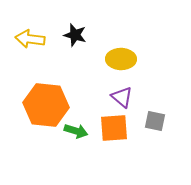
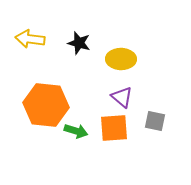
black star: moved 4 px right, 8 px down
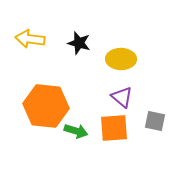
orange hexagon: moved 1 px down
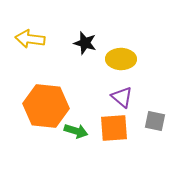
black star: moved 6 px right
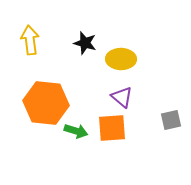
yellow arrow: moved 1 px down; rotated 76 degrees clockwise
orange hexagon: moved 3 px up
gray square: moved 16 px right, 1 px up; rotated 25 degrees counterclockwise
orange square: moved 2 px left
